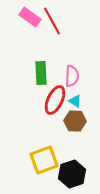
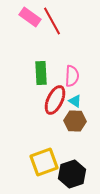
yellow square: moved 2 px down
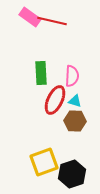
red line: rotated 48 degrees counterclockwise
cyan triangle: rotated 16 degrees counterclockwise
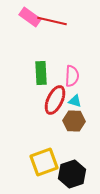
brown hexagon: moved 1 px left
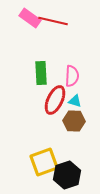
pink rectangle: moved 1 px down
red line: moved 1 px right
black hexagon: moved 5 px left, 1 px down
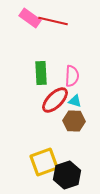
red ellipse: rotated 20 degrees clockwise
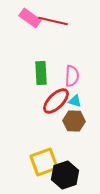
red ellipse: moved 1 px right, 1 px down
black hexagon: moved 2 px left
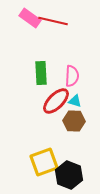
black hexagon: moved 4 px right; rotated 20 degrees counterclockwise
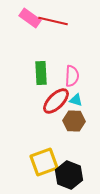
cyan triangle: moved 1 px right, 1 px up
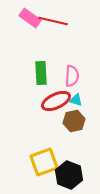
red ellipse: rotated 20 degrees clockwise
brown hexagon: rotated 15 degrees counterclockwise
